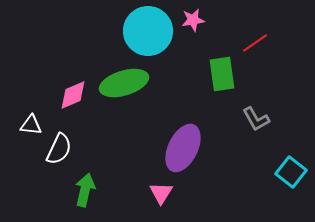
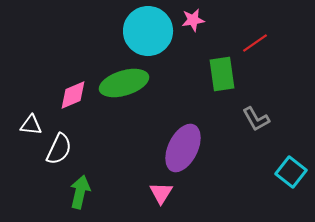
green arrow: moved 5 px left, 2 px down
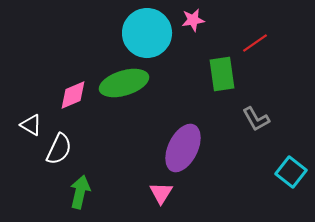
cyan circle: moved 1 px left, 2 px down
white triangle: rotated 25 degrees clockwise
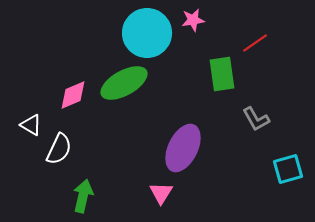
green ellipse: rotated 12 degrees counterclockwise
cyan square: moved 3 px left, 3 px up; rotated 36 degrees clockwise
green arrow: moved 3 px right, 4 px down
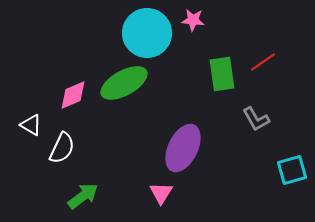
pink star: rotated 15 degrees clockwise
red line: moved 8 px right, 19 px down
white semicircle: moved 3 px right, 1 px up
cyan square: moved 4 px right, 1 px down
green arrow: rotated 40 degrees clockwise
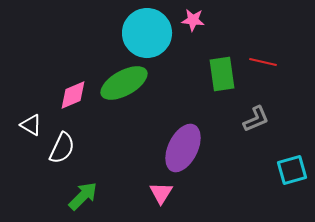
red line: rotated 48 degrees clockwise
gray L-shape: rotated 84 degrees counterclockwise
green arrow: rotated 8 degrees counterclockwise
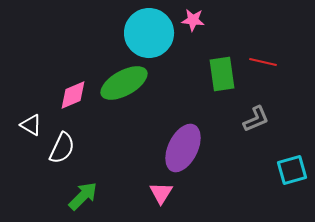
cyan circle: moved 2 px right
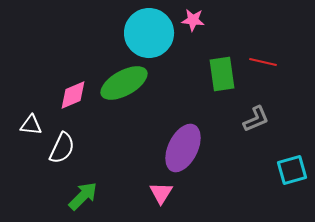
white triangle: rotated 25 degrees counterclockwise
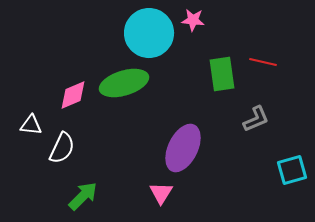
green ellipse: rotated 12 degrees clockwise
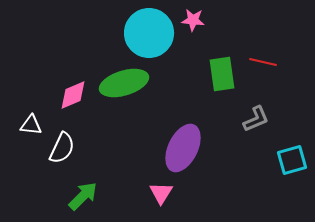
cyan square: moved 10 px up
